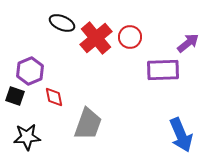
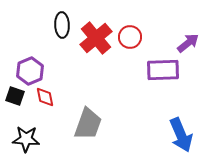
black ellipse: moved 2 px down; rotated 65 degrees clockwise
red diamond: moved 9 px left
black star: moved 1 px left, 2 px down; rotated 8 degrees clockwise
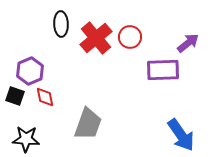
black ellipse: moved 1 px left, 1 px up
blue arrow: rotated 12 degrees counterclockwise
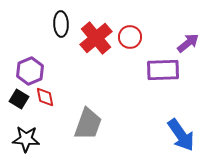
black square: moved 4 px right, 3 px down; rotated 12 degrees clockwise
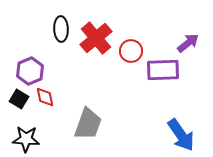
black ellipse: moved 5 px down
red circle: moved 1 px right, 14 px down
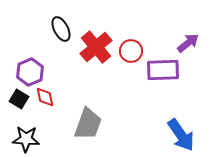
black ellipse: rotated 25 degrees counterclockwise
red cross: moved 9 px down
purple hexagon: moved 1 px down
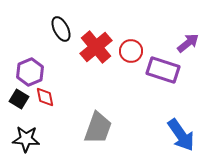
purple rectangle: rotated 20 degrees clockwise
gray trapezoid: moved 10 px right, 4 px down
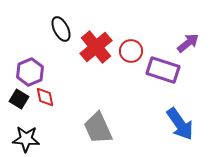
gray trapezoid: rotated 136 degrees clockwise
blue arrow: moved 1 px left, 11 px up
